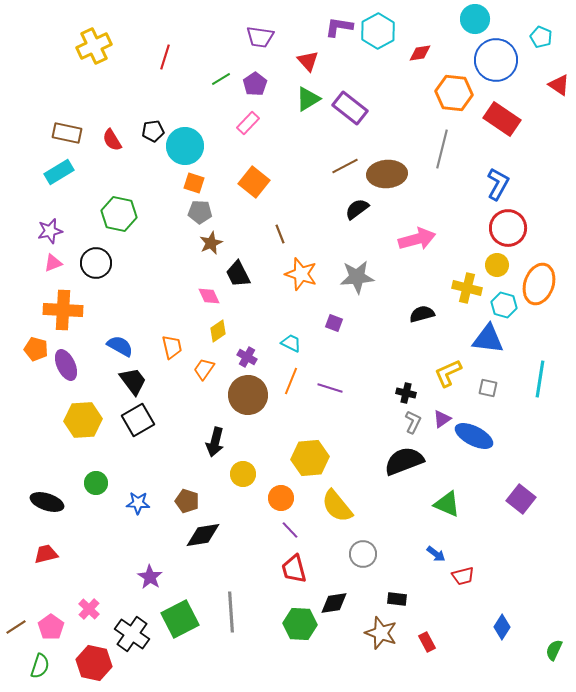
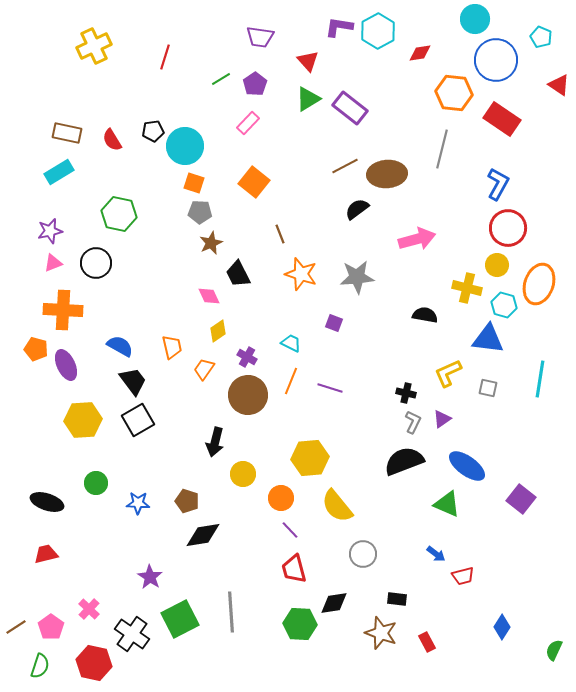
black semicircle at (422, 314): moved 3 px right, 1 px down; rotated 25 degrees clockwise
blue ellipse at (474, 436): moved 7 px left, 30 px down; rotated 9 degrees clockwise
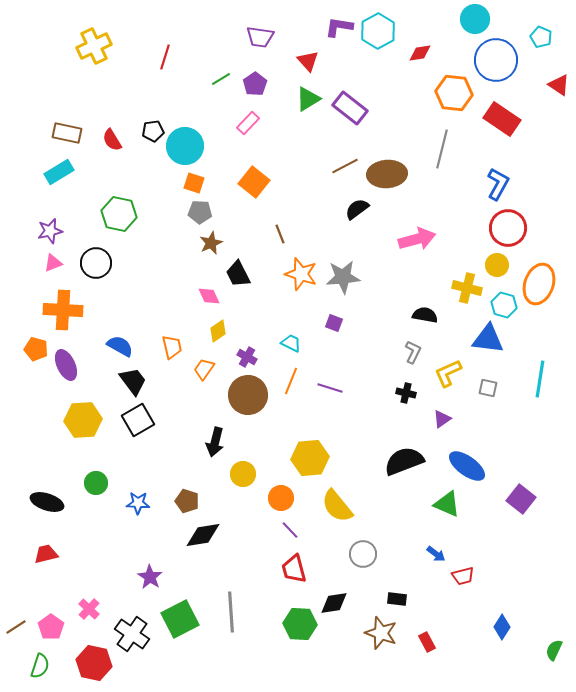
gray star at (357, 277): moved 14 px left
gray L-shape at (413, 422): moved 70 px up
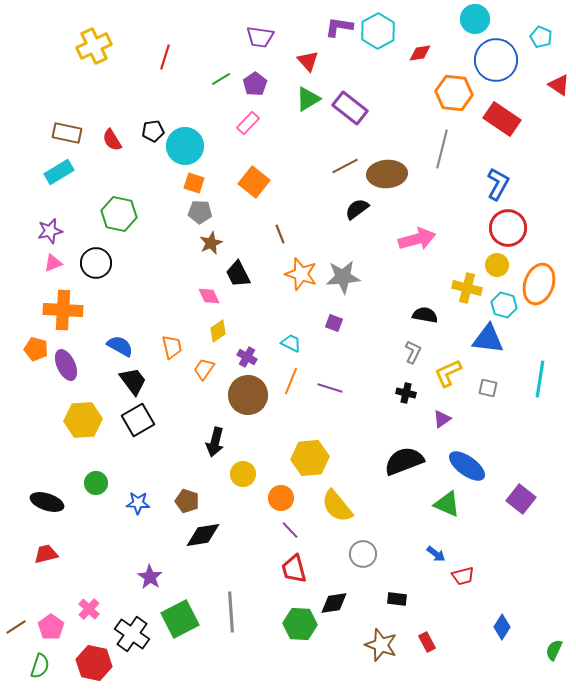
brown star at (381, 633): moved 12 px down
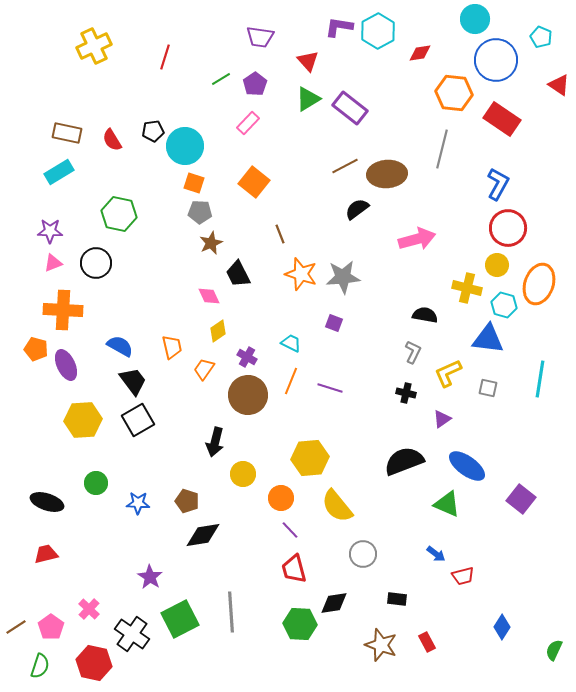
purple star at (50, 231): rotated 15 degrees clockwise
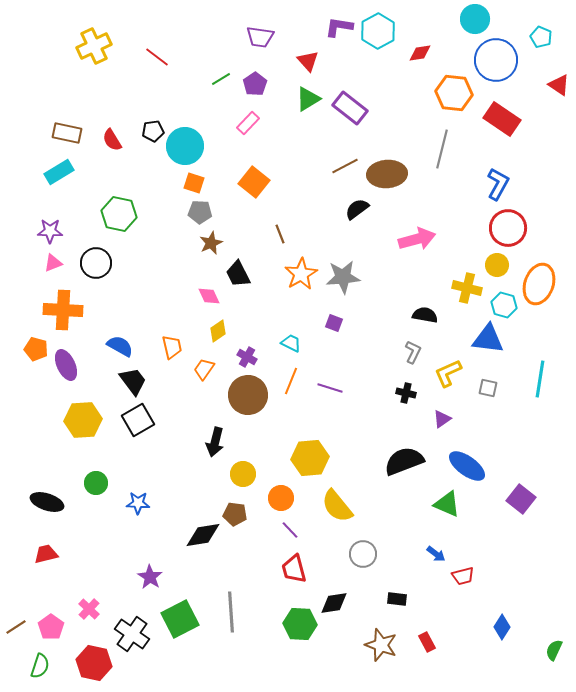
red line at (165, 57): moved 8 px left; rotated 70 degrees counterclockwise
orange star at (301, 274): rotated 24 degrees clockwise
brown pentagon at (187, 501): moved 48 px right, 13 px down; rotated 10 degrees counterclockwise
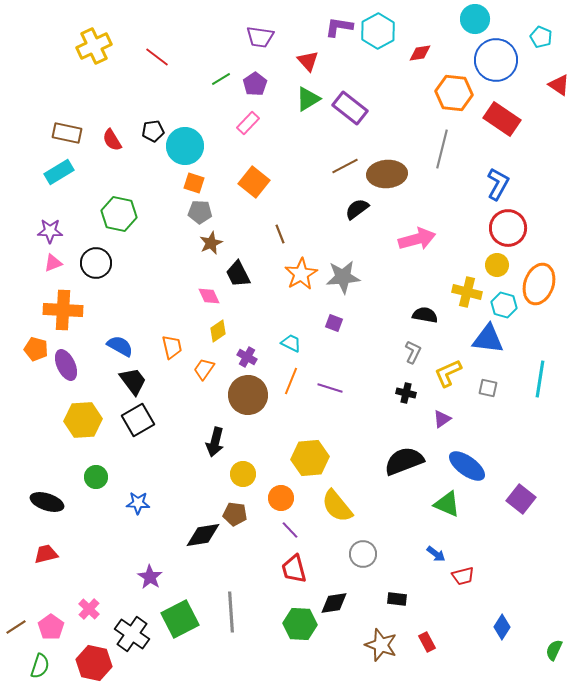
yellow cross at (467, 288): moved 4 px down
green circle at (96, 483): moved 6 px up
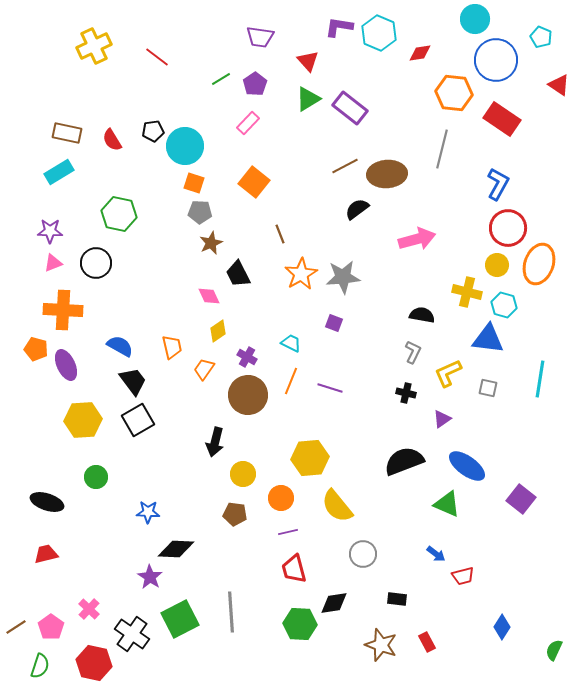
cyan hexagon at (378, 31): moved 1 px right, 2 px down; rotated 8 degrees counterclockwise
orange ellipse at (539, 284): moved 20 px up
black semicircle at (425, 315): moved 3 px left
blue star at (138, 503): moved 10 px right, 9 px down
purple line at (290, 530): moved 2 px left, 2 px down; rotated 60 degrees counterclockwise
black diamond at (203, 535): moved 27 px left, 14 px down; rotated 12 degrees clockwise
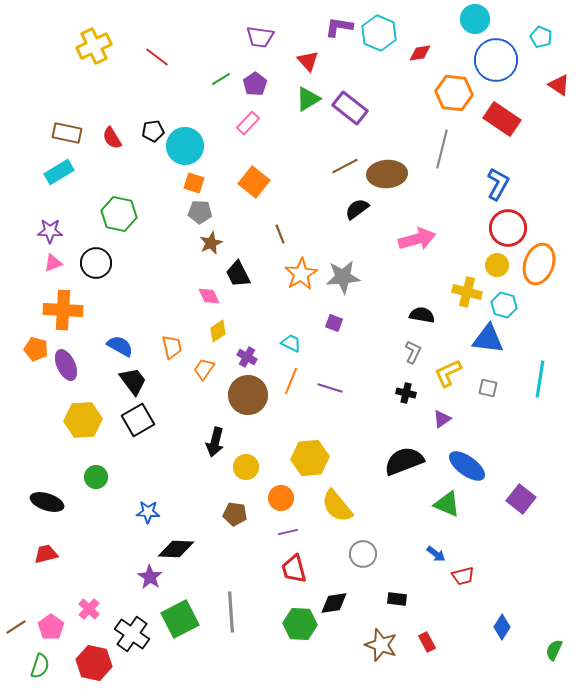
red semicircle at (112, 140): moved 2 px up
yellow circle at (243, 474): moved 3 px right, 7 px up
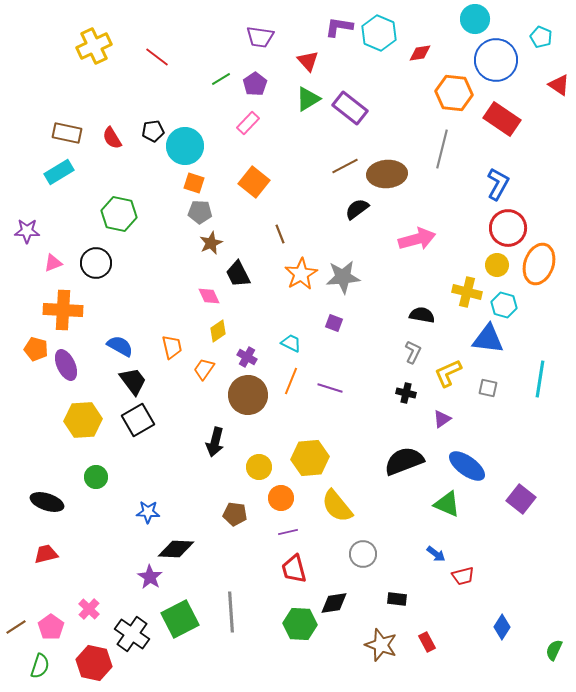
purple star at (50, 231): moved 23 px left
yellow circle at (246, 467): moved 13 px right
